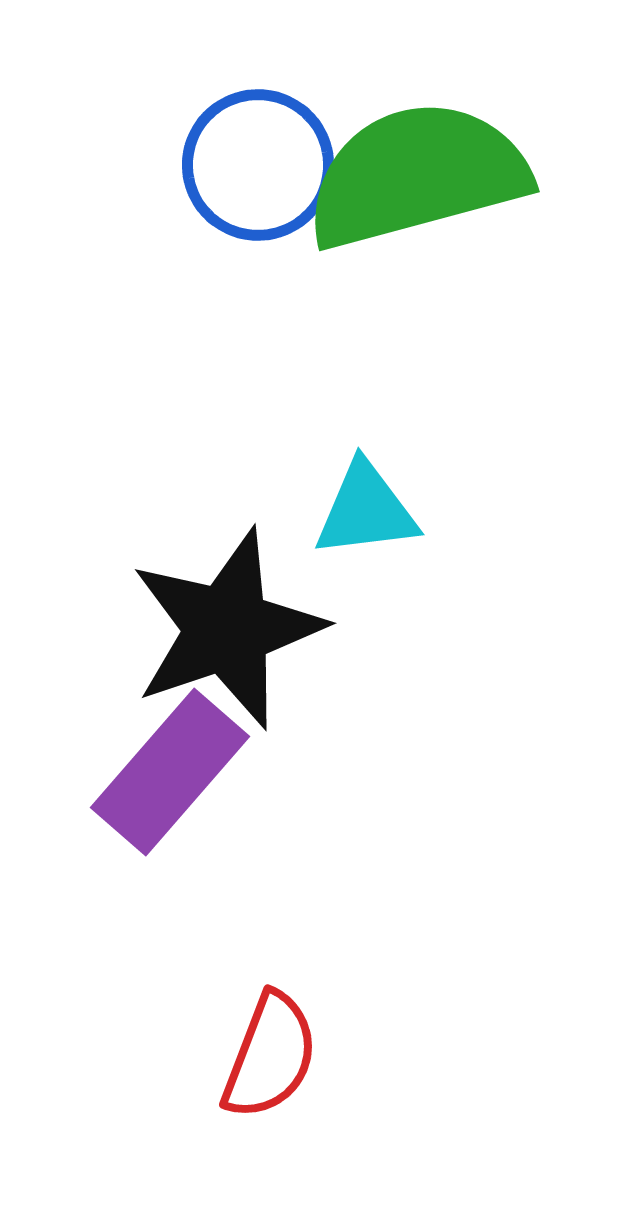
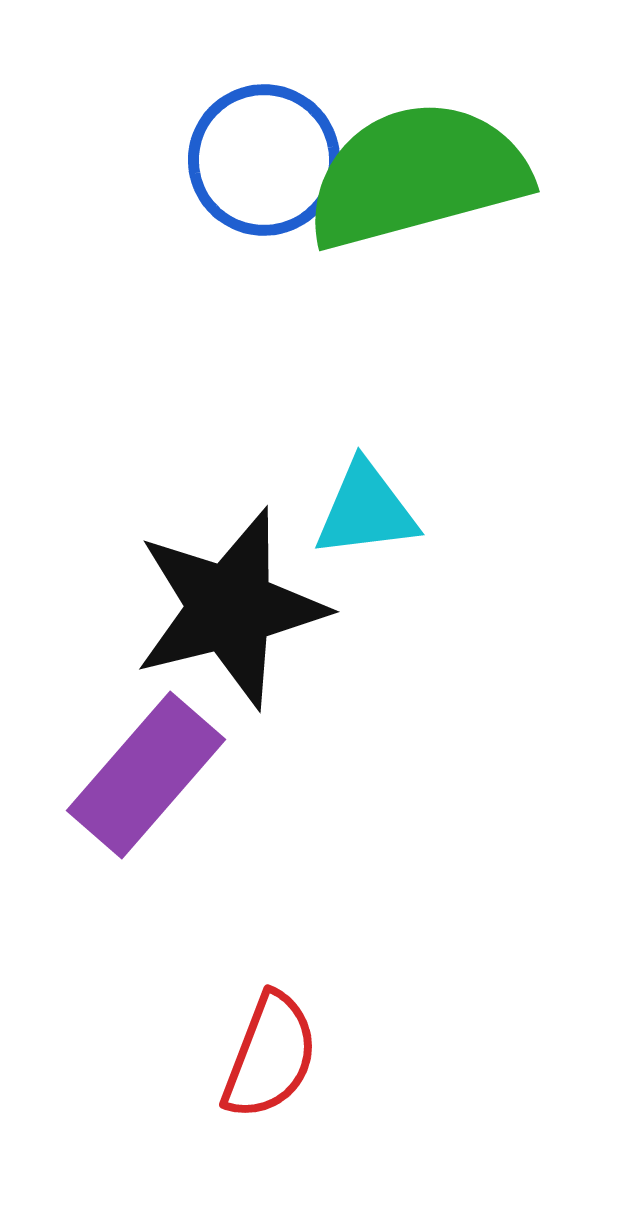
blue circle: moved 6 px right, 5 px up
black star: moved 3 px right, 21 px up; rotated 5 degrees clockwise
purple rectangle: moved 24 px left, 3 px down
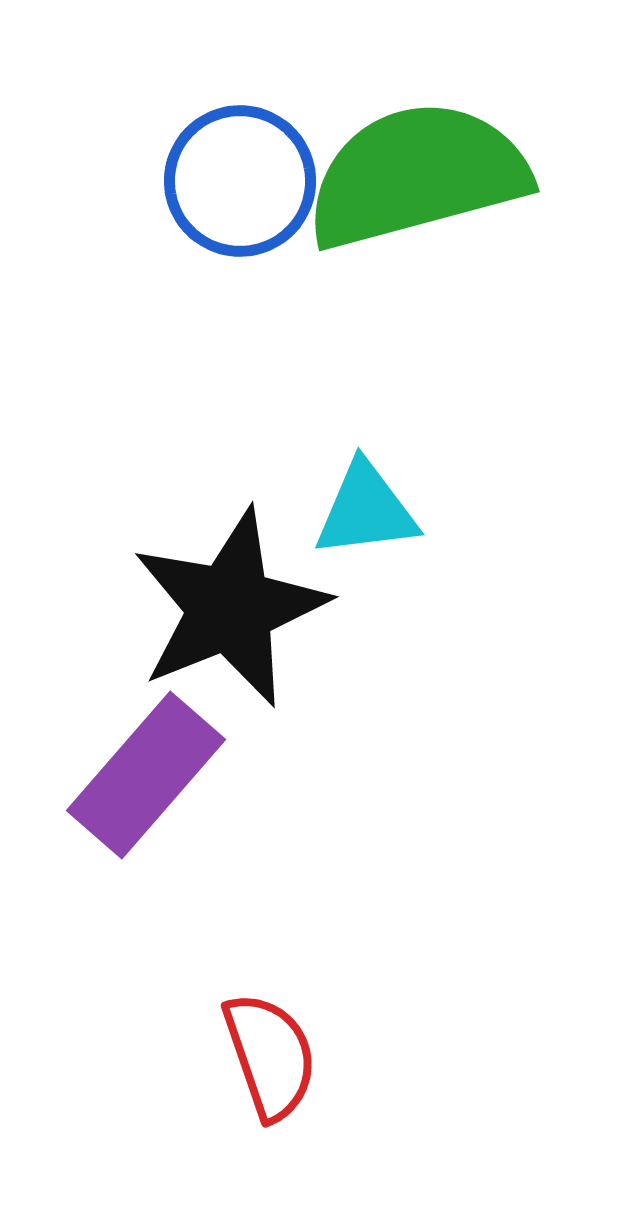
blue circle: moved 24 px left, 21 px down
black star: rotated 8 degrees counterclockwise
red semicircle: rotated 40 degrees counterclockwise
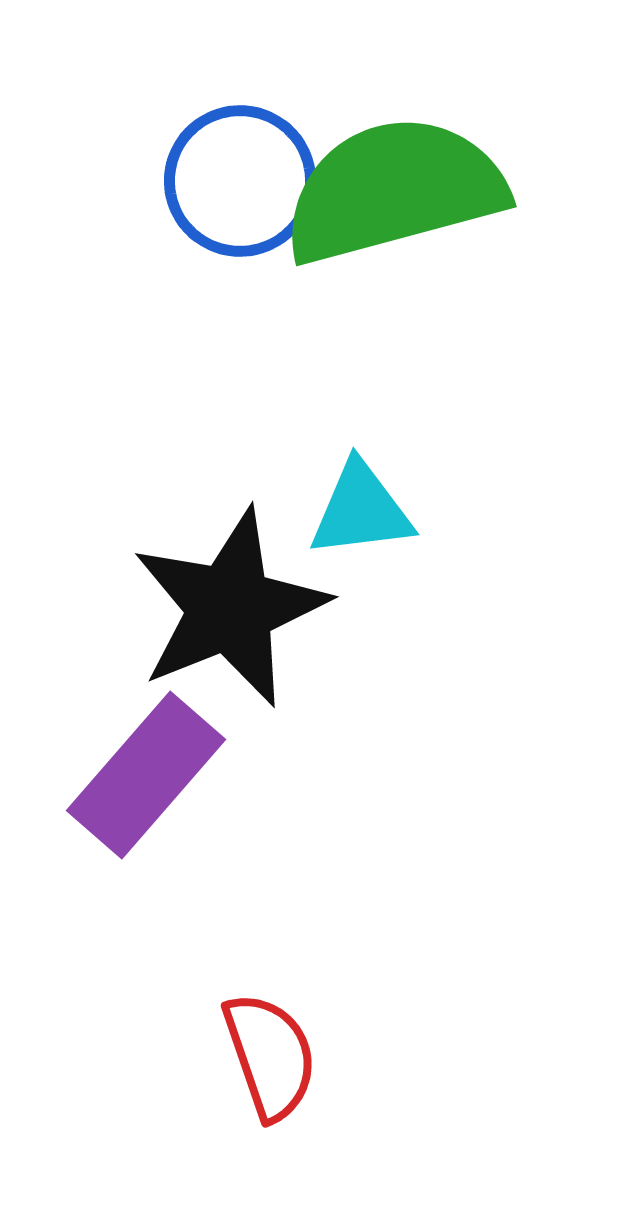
green semicircle: moved 23 px left, 15 px down
cyan triangle: moved 5 px left
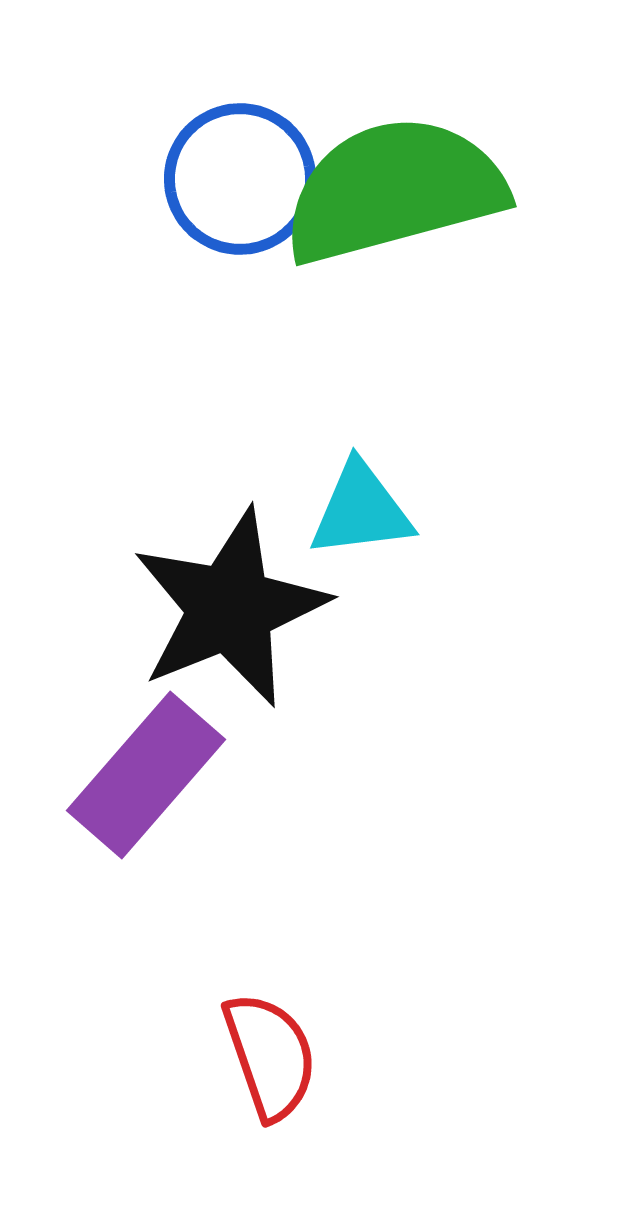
blue circle: moved 2 px up
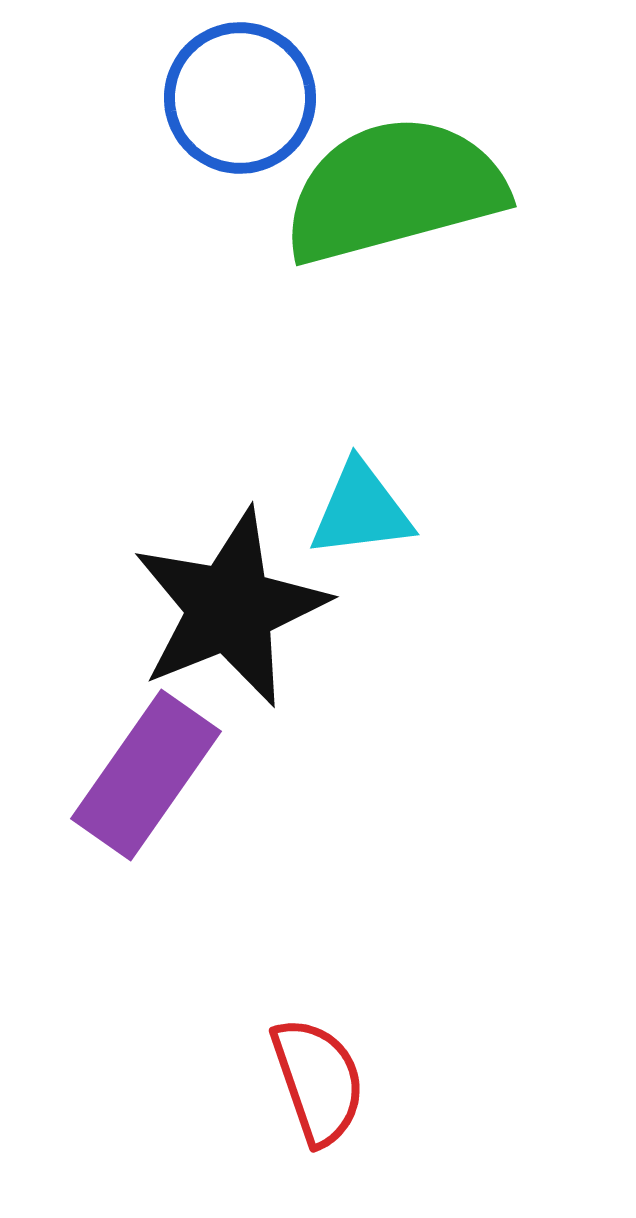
blue circle: moved 81 px up
purple rectangle: rotated 6 degrees counterclockwise
red semicircle: moved 48 px right, 25 px down
